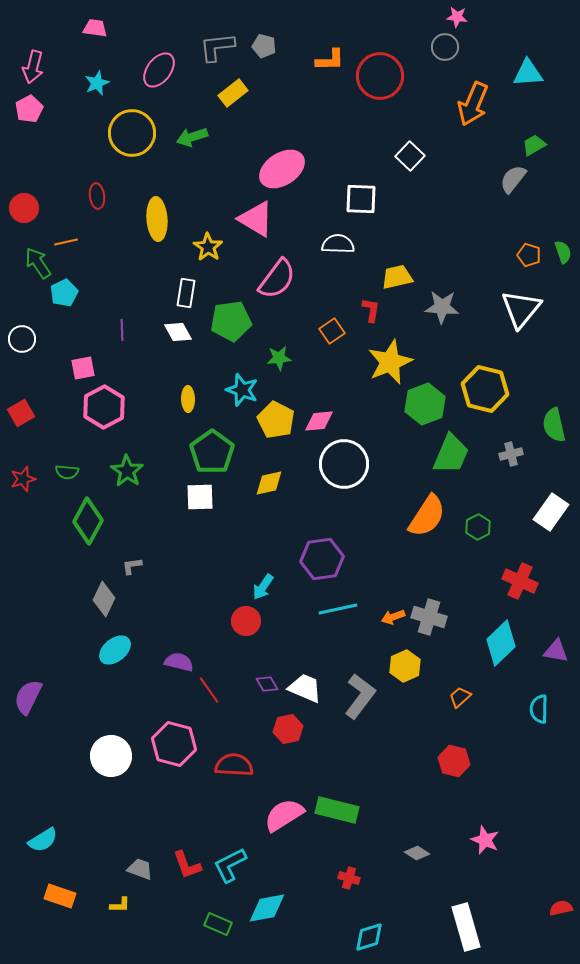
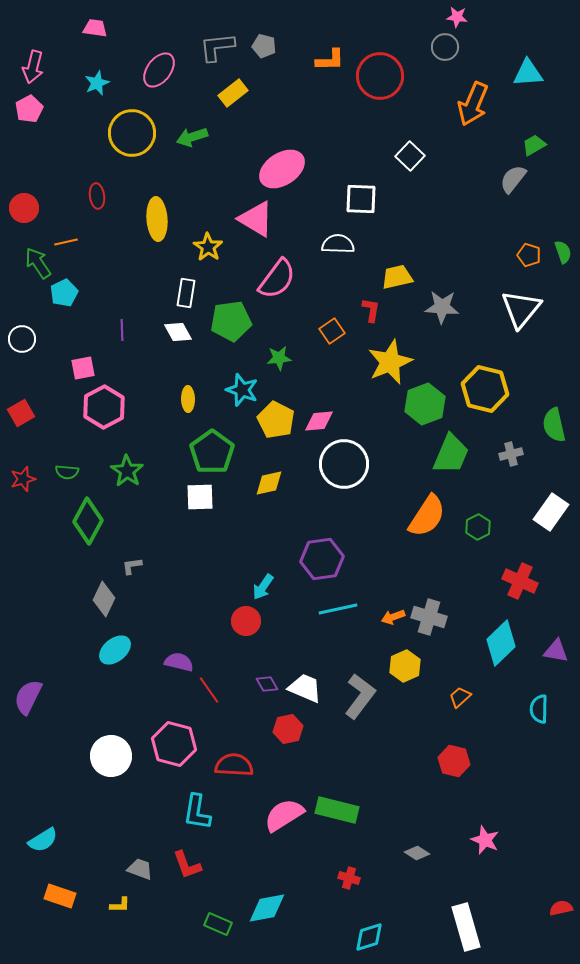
cyan L-shape at (230, 865): moved 33 px left, 53 px up; rotated 54 degrees counterclockwise
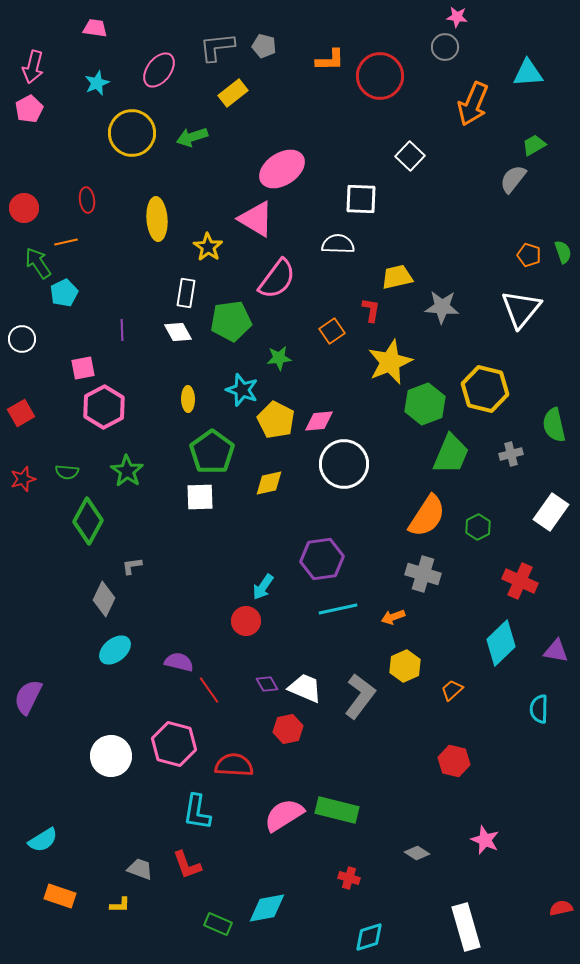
red ellipse at (97, 196): moved 10 px left, 4 px down
gray cross at (429, 617): moved 6 px left, 43 px up
orange trapezoid at (460, 697): moved 8 px left, 7 px up
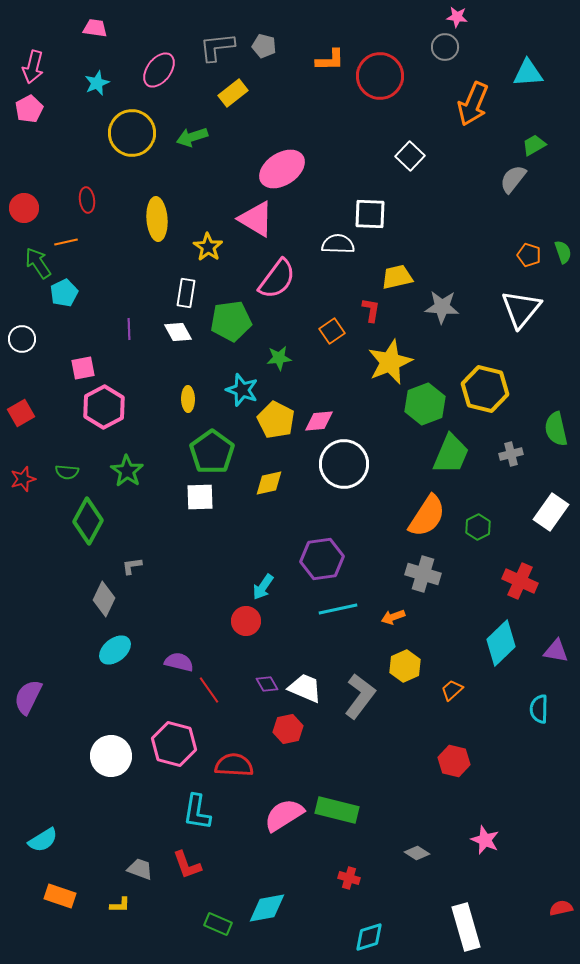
white square at (361, 199): moved 9 px right, 15 px down
purple line at (122, 330): moved 7 px right, 1 px up
green semicircle at (554, 425): moved 2 px right, 4 px down
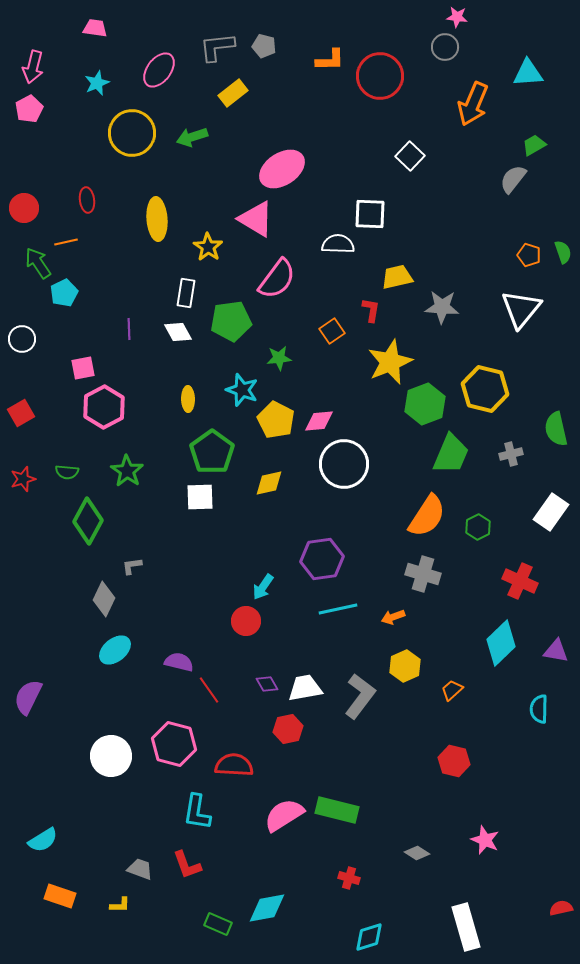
white trapezoid at (305, 688): rotated 33 degrees counterclockwise
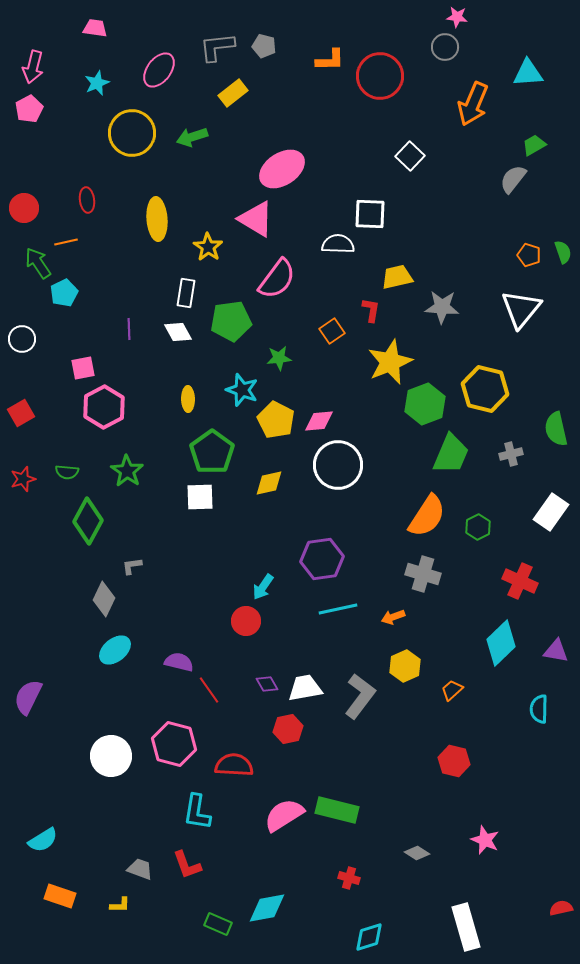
white circle at (344, 464): moved 6 px left, 1 px down
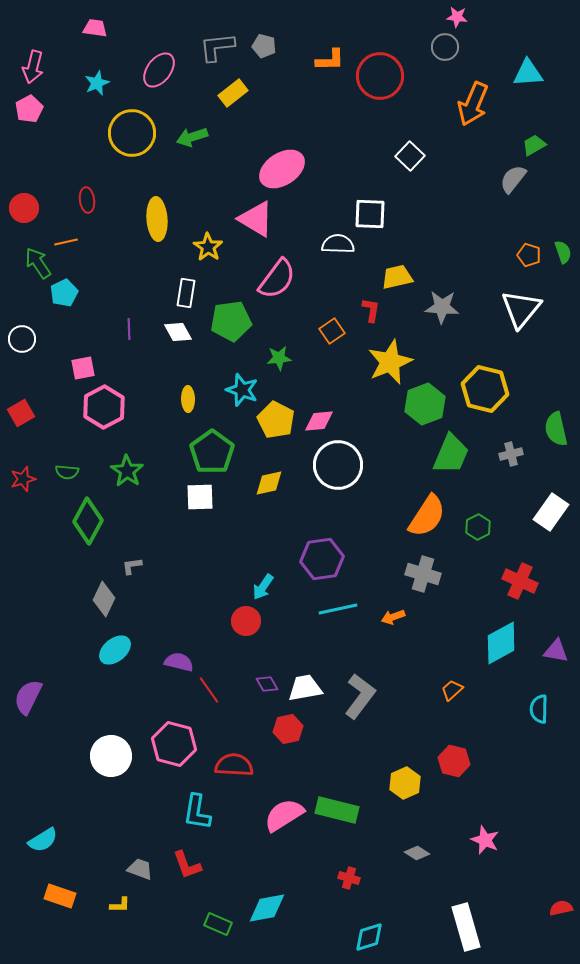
cyan diamond at (501, 643): rotated 15 degrees clockwise
yellow hexagon at (405, 666): moved 117 px down
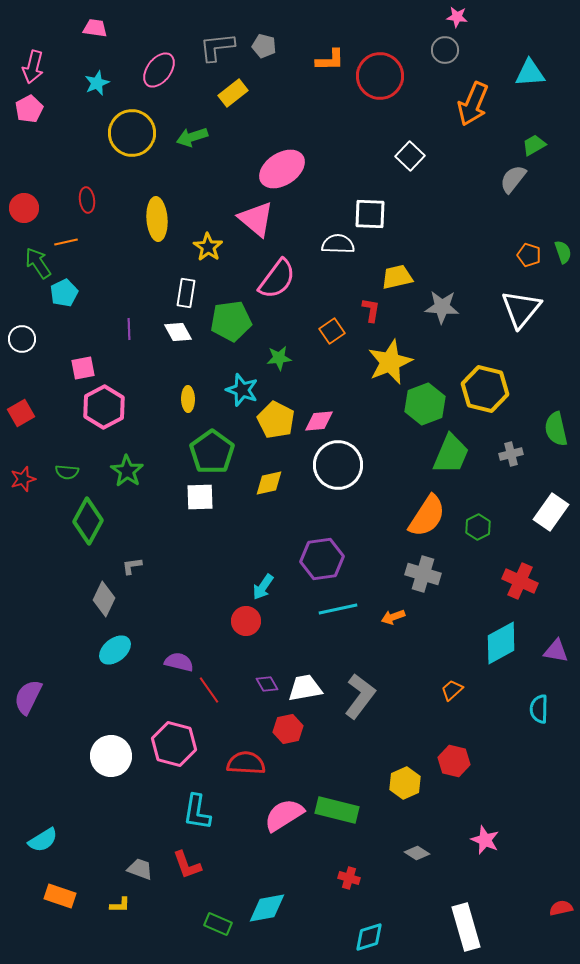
gray circle at (445, 47): moved 3 px down
cyan triangle at (528, 73): moved 2 px right
pink triangle at (256, 219): rotated 9 degrees clockwise
red semicircle at (234, 765): moved 12 px right, 2 px up
